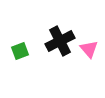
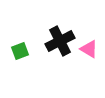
pink triangle: rotated 18 degrees counterclockwise
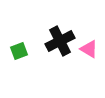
green square: moved 1 px left
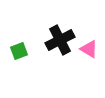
black cross: moved 1 px up
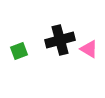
black cross: rotated 12 degrees clockwise
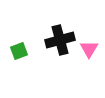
pink triangle: rotated 30 degrees clockwise
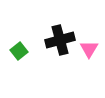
green square: rotated 18 degrees counterclockwise
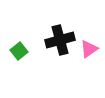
pink triangle: rotated 24 degrees clockwise
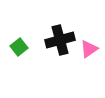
green square: moved 4 px up
